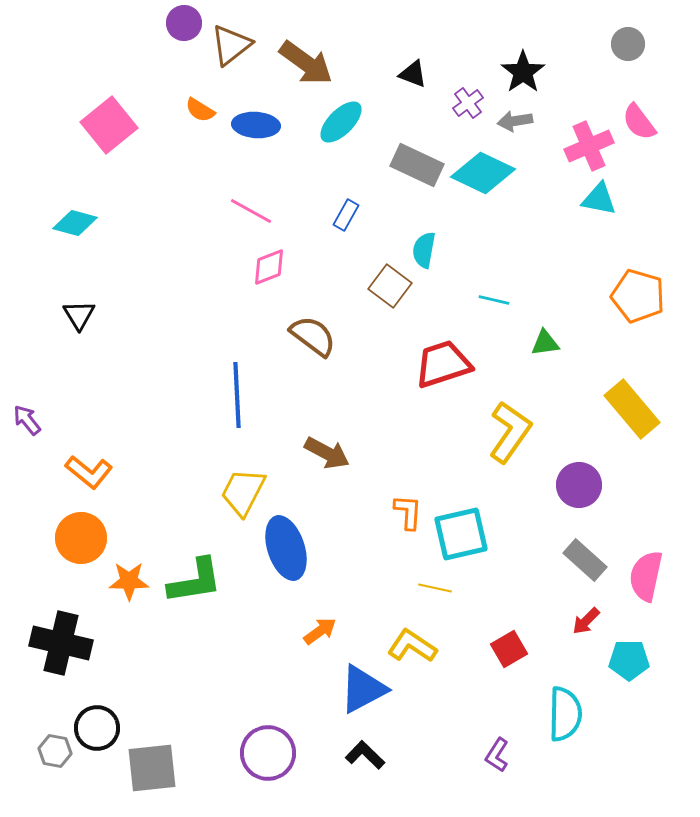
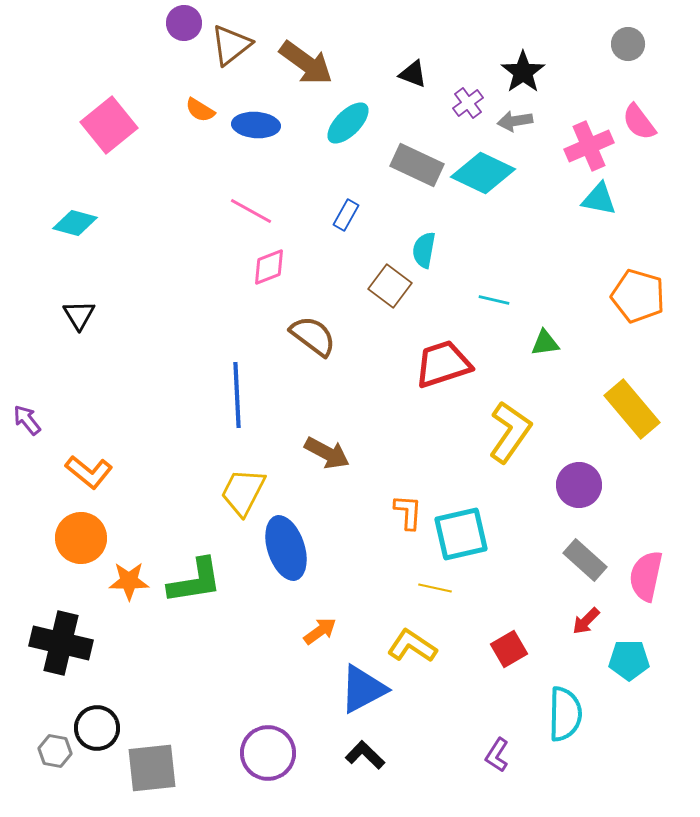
cyan ellipse at (341, 122): moved 7 px right, 1 px down
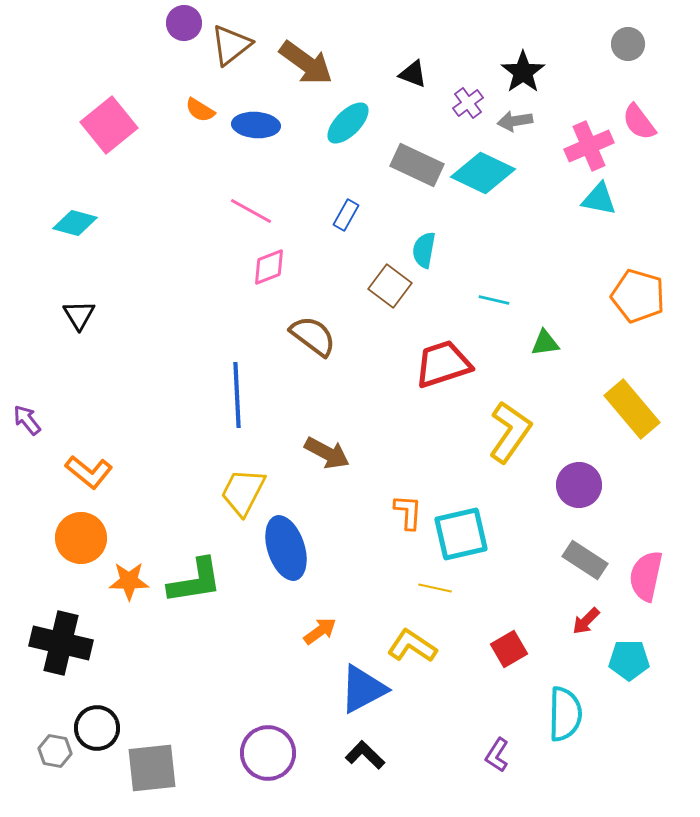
gray rectangle at (585, 560): rotated 9 degrees counterclockwise
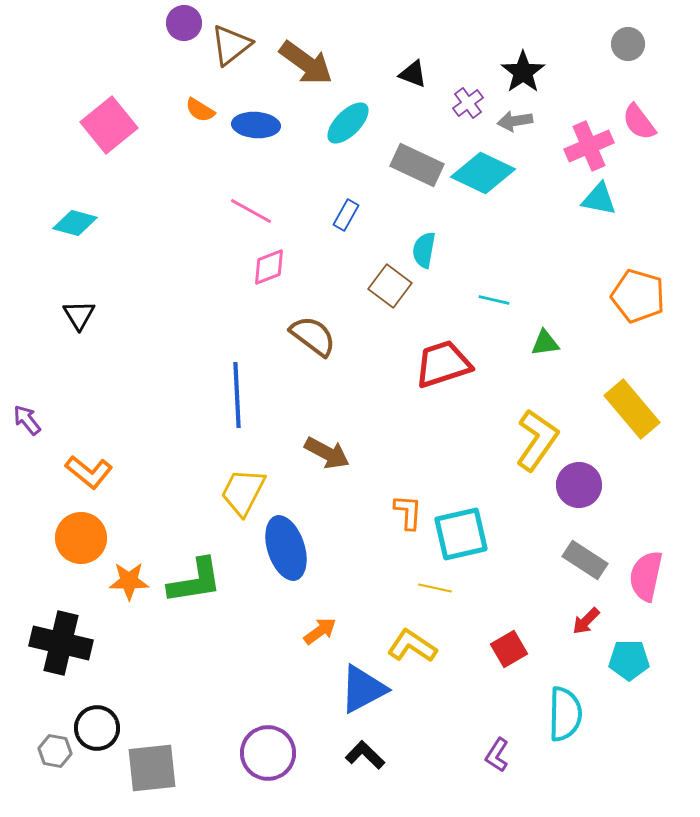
yellow L-shape at (510, 432): moved 27 px right, 8 px down
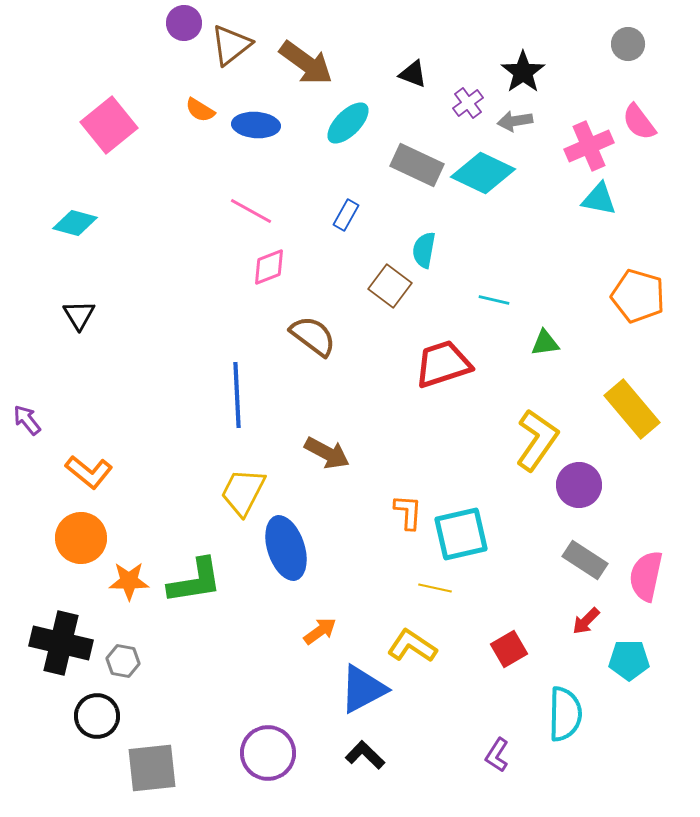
black circle at (97, 728): moved 12 px up
gray hexagon at (55, 751): moved 68 px right, 90 px up
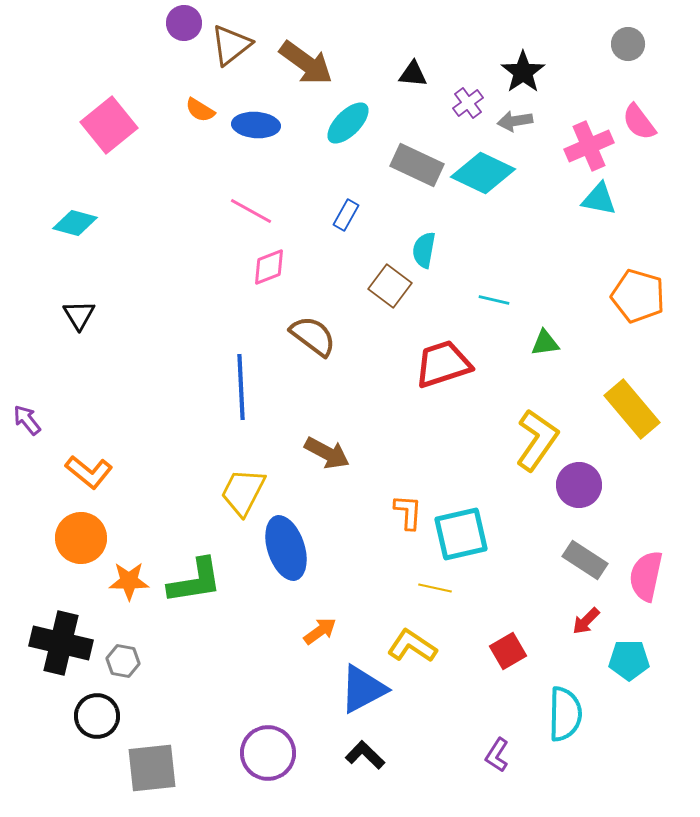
black triangle at (413, 74): rotated 16 degrees counterclockwise
blue line at (237, 395): moved 4 px right, 8 px up
red square at (509, 649): moved 1 px left, 2 px down
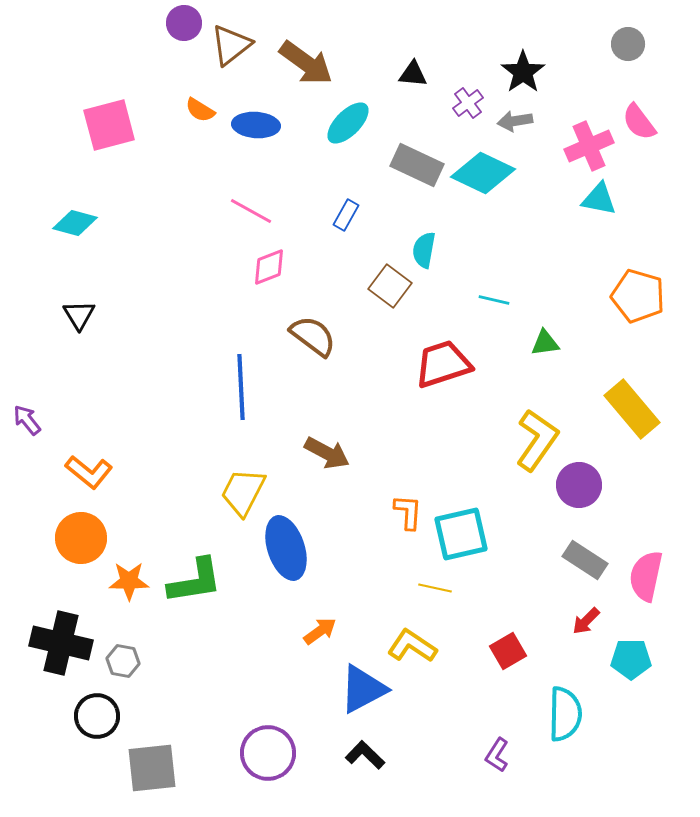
pink square at (109, 125): rotated 24 degrees clockwise
cyan pentagon at (629, 660): moved 2 px right, 1 px up
